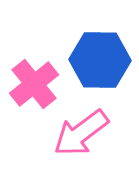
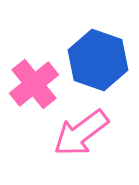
blue hexagon: moved 2 px left; rotated 18 degrees clockwise
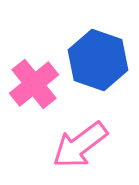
pink arrow: moved 1 px left, 12 px down
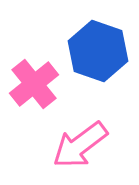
blue hexagon: moved 9 px up
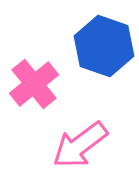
blue hexagon: moved 6 px right, 5 px up
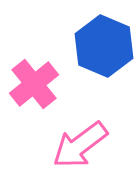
blue hexagon: rotated 4 degrees clockwise
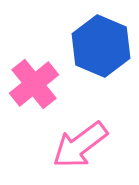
blue hexagon: moved 3 px left
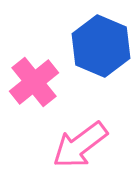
pink cross: moved 2 px up
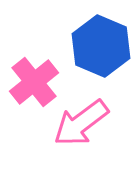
pink arrow: moved 1 px right, 22 px up
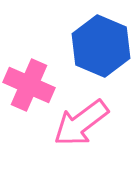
pink cross: moved 5 px left, 3 px down; rotated 27 degrees counterclockwise
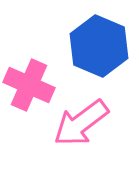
blue hexagon: moved 2 px left
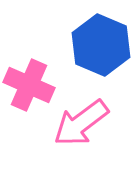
blue hexagon: moved 2 px right, 1 px up
